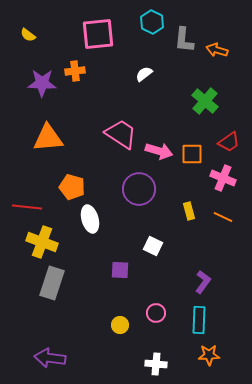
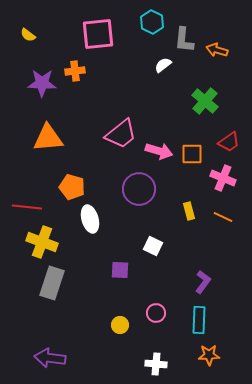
white semicircle: moved 19 px right, 9 px up
pink trapezoid: rotated 108 degrees clockwise
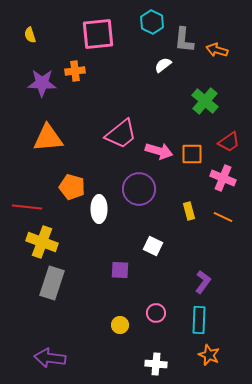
yellow semicircle: moved 2 px right; rotated 35 degrees clockwise
white ellipse: moved 9 px right, 10 px up; rotated 16 degrees clockwise
orange star: rotated 25 degrees clockwise
